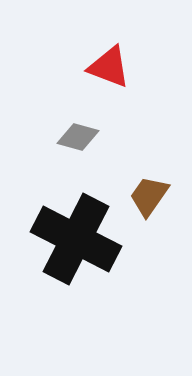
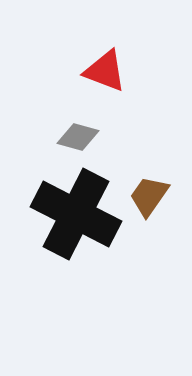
red triangle: moved 4 px left, 4 px down
black cross: moved 25 px up
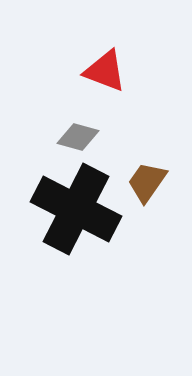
brown trapezoid: moved 2 px left, 14 px up
black cross: moved 5 px up
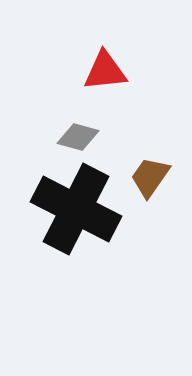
red triangle: rotated 27 degrees counterclockwise
brown trapezoid: moved 3 px right, 5 px up
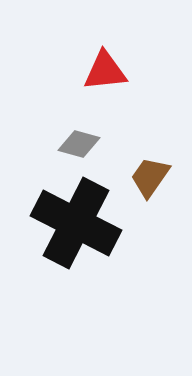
gray diamond: moved 1 px right, 7 px down
black cross: moved 14 px down
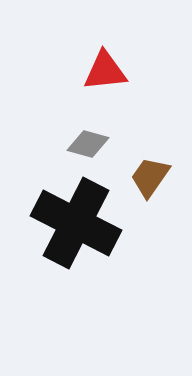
gray diamond: moved 9 px right
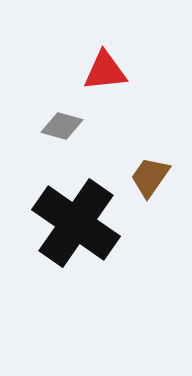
gray diamond: moved 26 px left, 18 px up
black cross: rotated 8 degrees clockwise
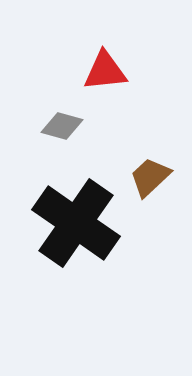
brown trapezoid: rotated 12 degrees clockwise
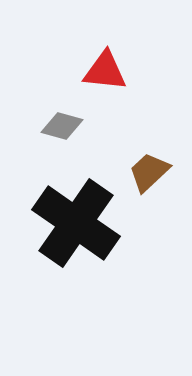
red triangle: rotated 12 degrees clockwise
brown trapezoid: moved 1 px left, 5 px up
